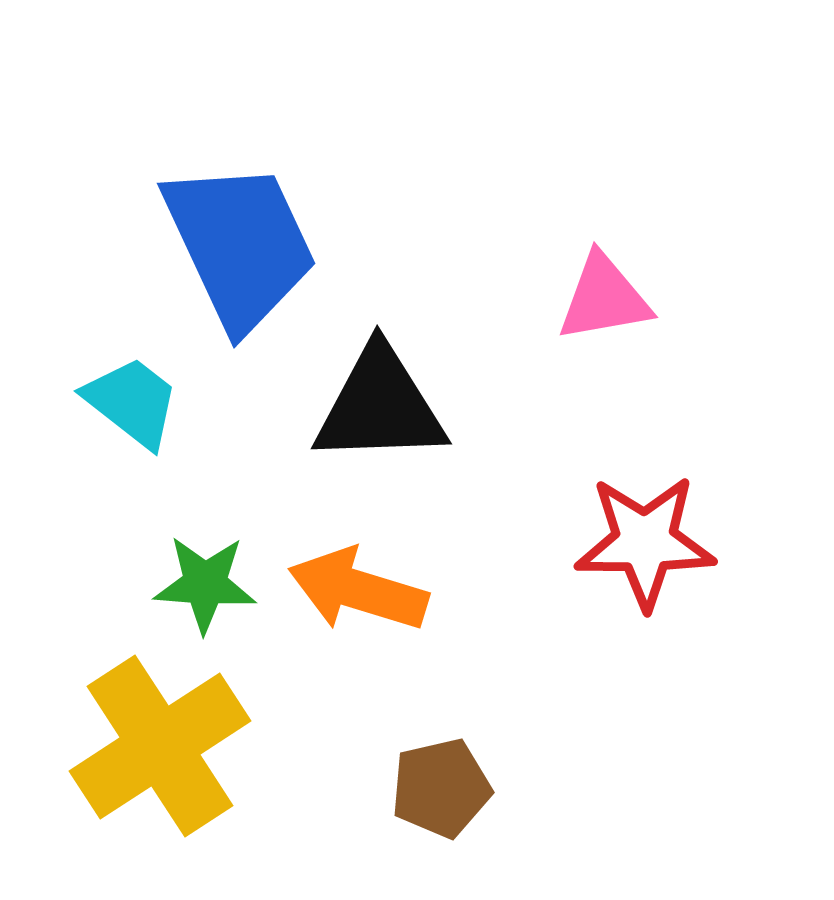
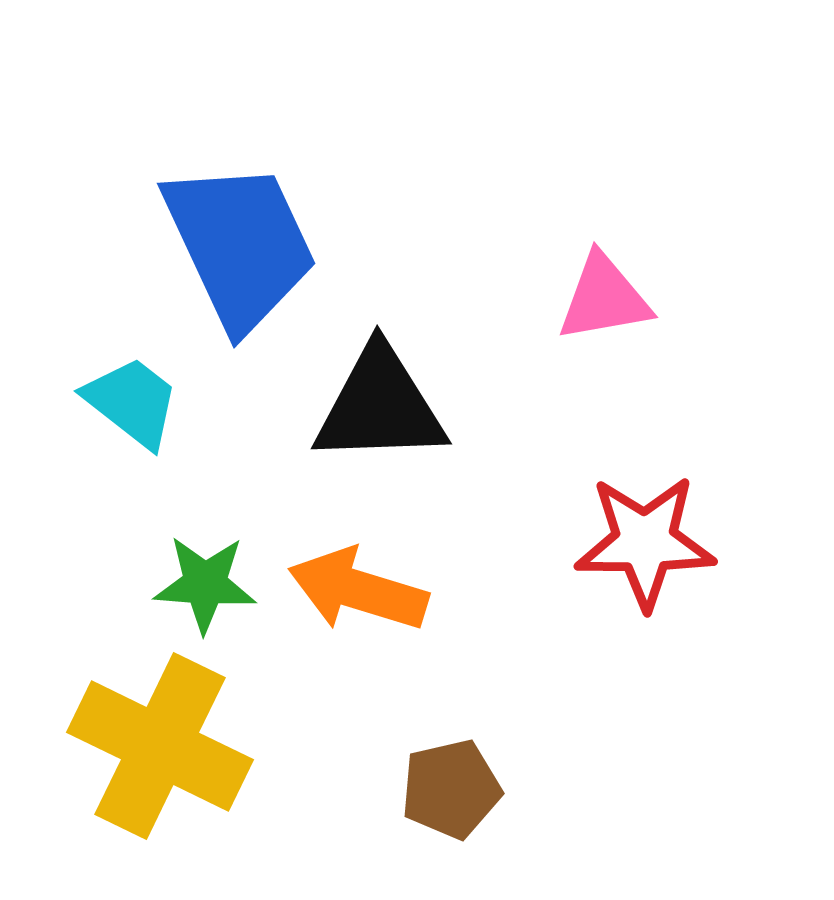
yellow cross: rotated 31 degrees counterclockwise
brown pentagon: moved 10 px right, 1 px down
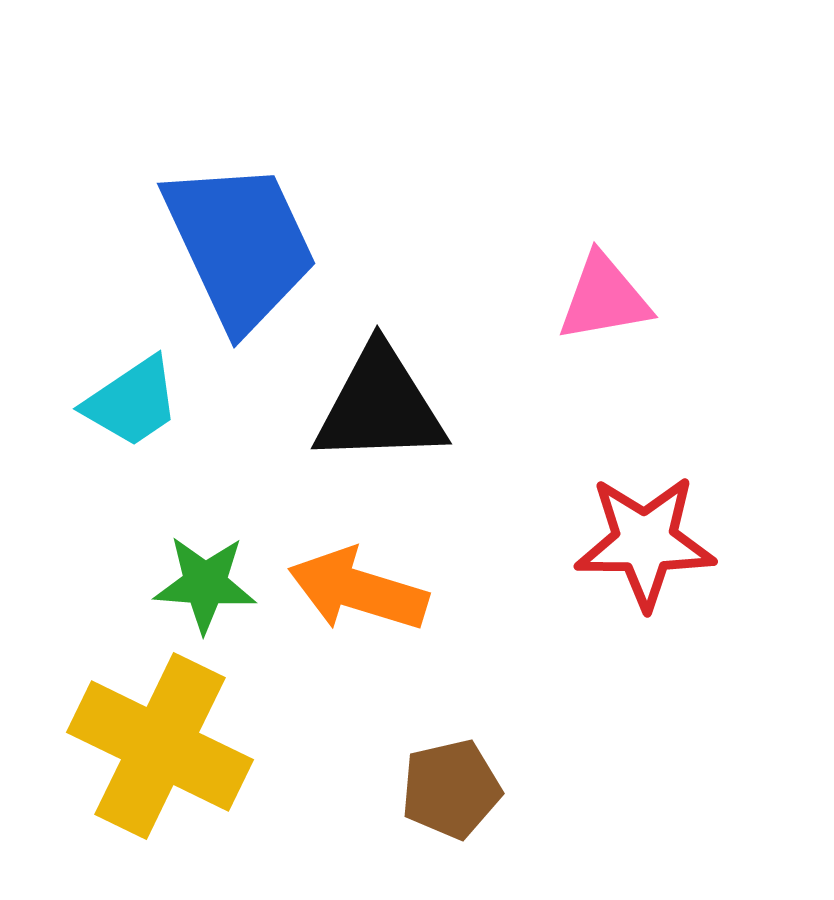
cyan trapezoid: rotated 108 degrees clockwise
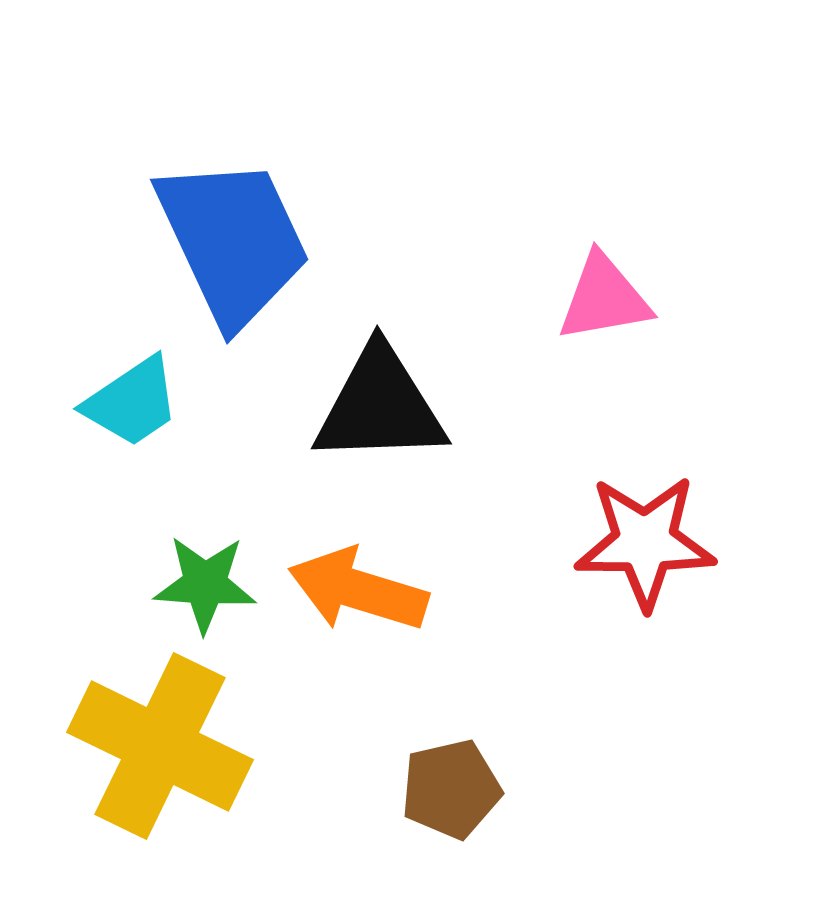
blue trapezoid: moved 7 px left, 4 px up
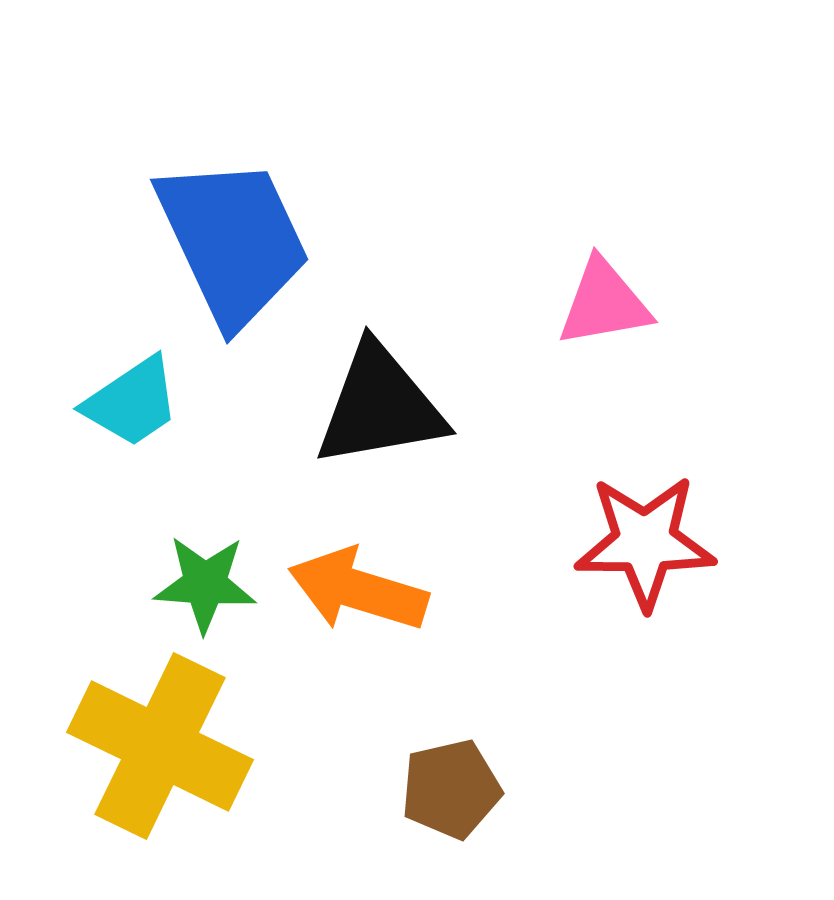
pink triangle: moved 5 px down
black triangle: rotated 8 degrees counterclockwise
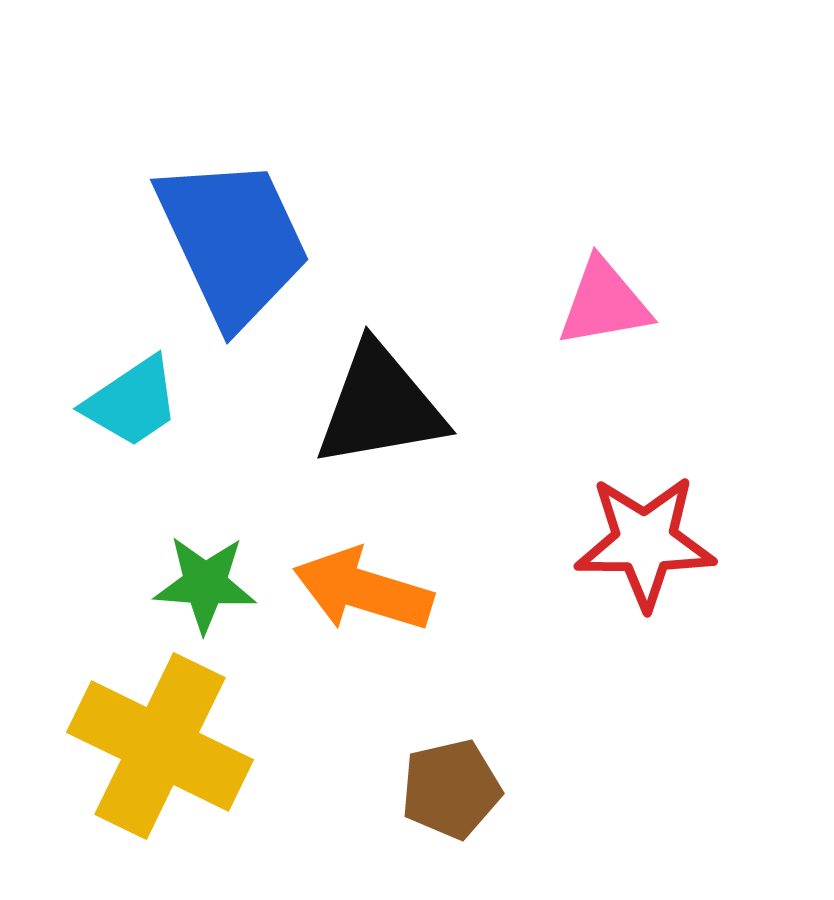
orange arrow: moved 5 px right
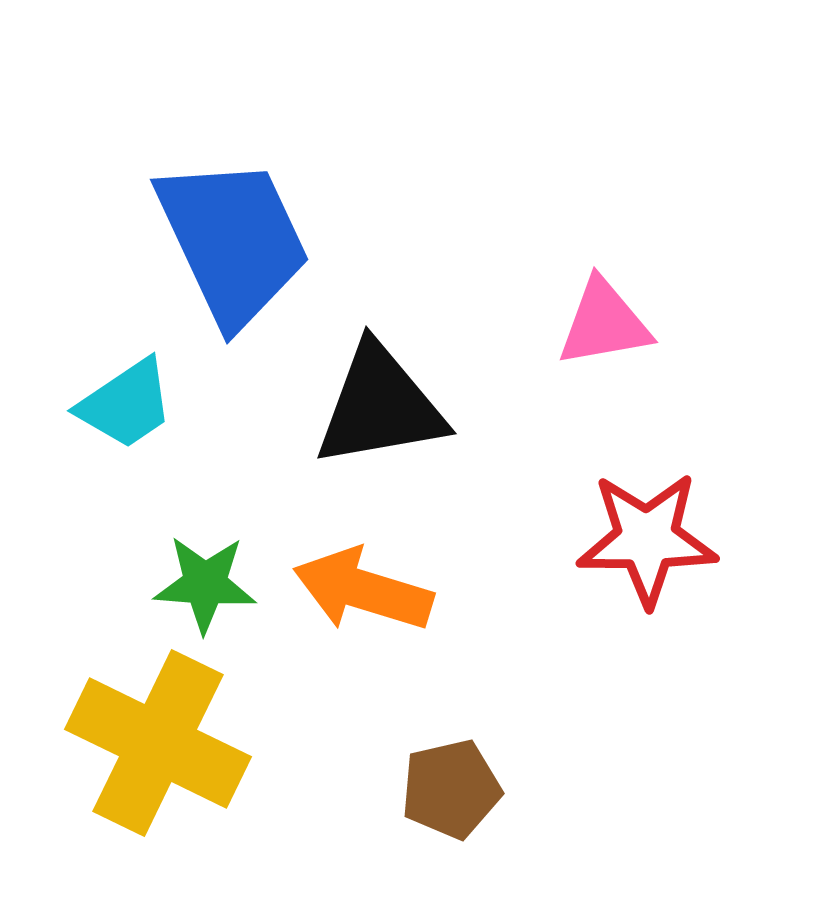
pink triangle: moved 20 px down
cyan trapezoid: moved 6 px left, 2 px down
red star: moved 2 px right, 3 px up
yellow cross: moved 2 px left, 3 px up
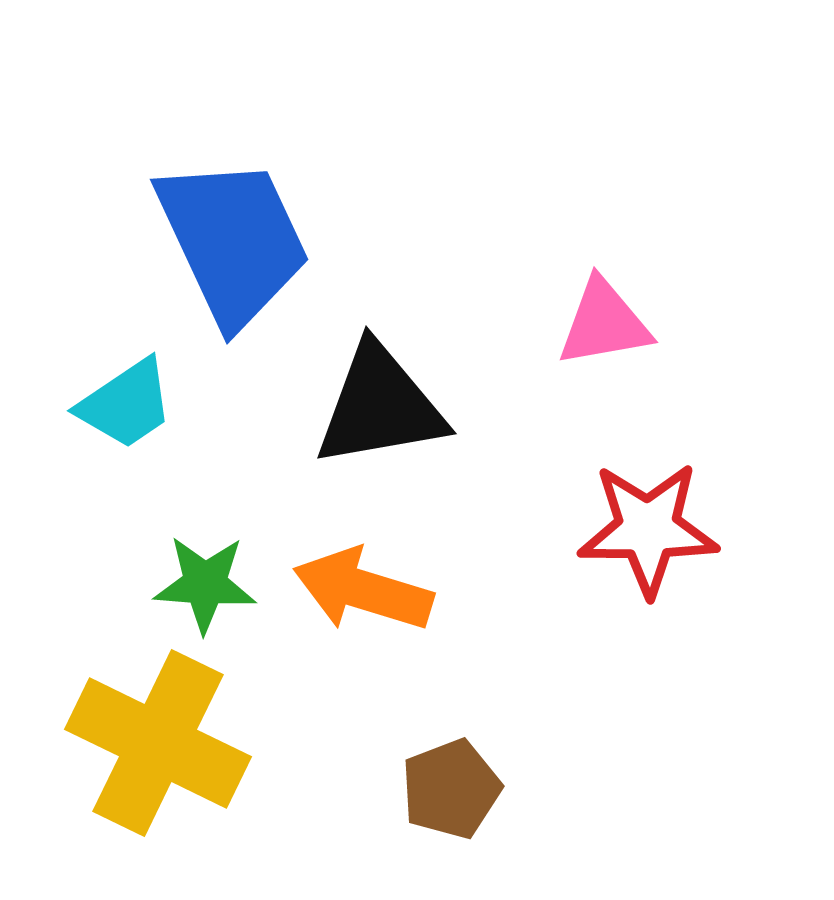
red star: moved 1 px right, 10 px up
brown pentagon: rotated 8 degrees counterclockwise
